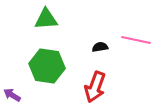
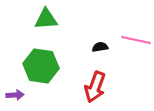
green hexagon: moved 6 px left
purple arrow: moved 3 px right; rotated 144 degrees clockwise
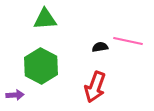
green triangle: moved 1 px left
pink line: moved 8 px left, 1 px down
green hexagon: rotated 20 degrees clockwise
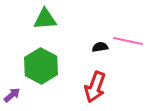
purple arrow: moved 3 px left; rotated 36 degrees counterclockwise
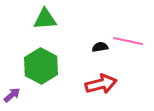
red arrow: moved 6 px right, 3 px up; rotated 124 degrees counterclockwise
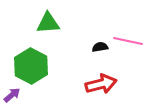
green triangle: moved 3 px right, 4 px down
green hexagon: moved 10 px left
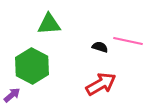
green triangle: moved 1 px right, 1 px down
black semicircle: rotated 28 degrees clockwise
green hexagon: moved 1 px right
red arrow: rotated 16 degrees counterclockwise
